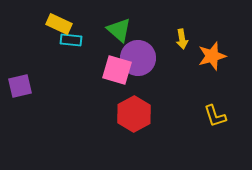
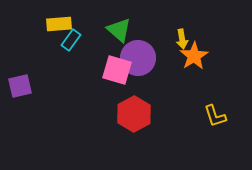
yellow rectangle: rotated 30 degrees counterclockwise
cyan rectangle: rotated 60 degrees counterclockwise
orange star: moved 18 px left; rotated 16 degrees counterclockwise
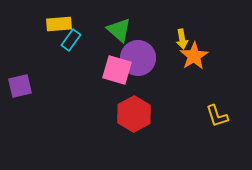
yellow L-shape: moved 2 px right
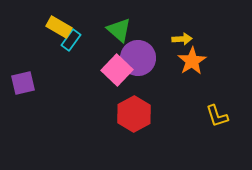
yellow rectangle: moved 3 px down; rotated 35 degrees clockwise
yellow arrow: rotated 84 degrees counterclockwise
orange star: moved 2 px left, 5 px down
pink square: rotated 28 degrees clockwise
purple square: moved 3 px right, 3 px up
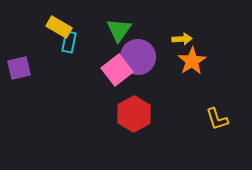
green triangle: rotated 24 degrees clockwise
cyan rectangle: moved 2 px left, 2 px down; rotated 25 degrees counterclockwise
purple circle: moved 1 px up
pink square: rotated 8 degrees clockwise
purple square: moved 4 px left, 15 px up
yellow L-shape: moved 3 px down
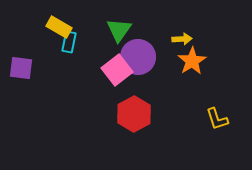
purple square: moved 2 px right; rotated 20 degrees clockwise
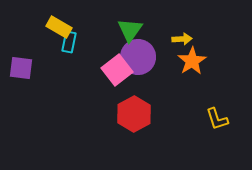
green triangle: moved 11 px right
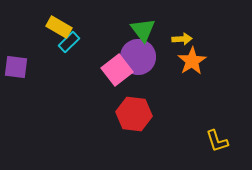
green triangle: moved 13 px right; rotated 12 degrees counterclockwise
cyan rectangle: rotated 35 degrees clockwise
purple square: moved 5 px left, 1 px up
red hexagon: rotated 24 degrees counterclockwise
yellow L-shape: moved 22 px down
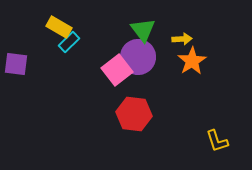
purple square: moved 3 px up
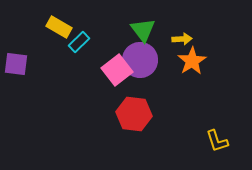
cyan rectangle: moved 10 px right
purple circle: moved 2 px right, 3 px down
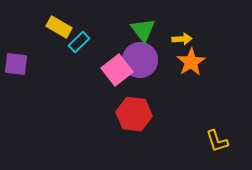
orange star: moved 1 px left, 1 px down
